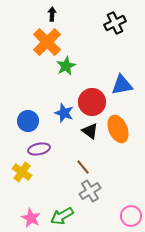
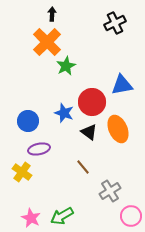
black triangle: moved 1 px left, 1 px down
gray cross: moved 20 px right
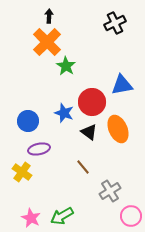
black arrow: moved 3 px left, 2 px down
green star: rotated 12 degrees counterclockwise
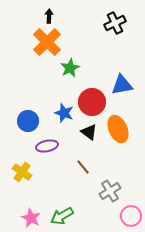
green star: moved 4 px right, 2 px down; rotated 12 degrees clockwise
purple ellipse: moved 8 px right, 3 px up
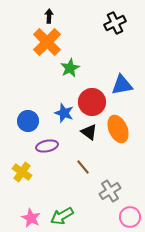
pink circle: moved 1 px left, 1 px down
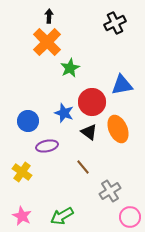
pink star: moved 9 px left, 2 px up
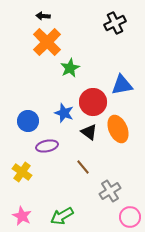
black arrow: moved 6 px left; rotated 88 degrees counterclockwise
red circle: moved 1 px right
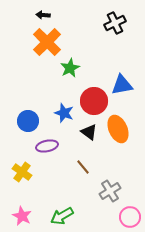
black arrow: moved 1 px up
red circle: moved 1 px right, 1 px up
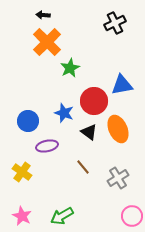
gray cross: moved 8 px right, 13 px up
pink circle: moved 2 px right, 1 px up
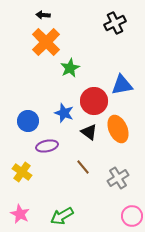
orange cross: moved 1 px left
pink star: moved 2 px left, 2 px up
